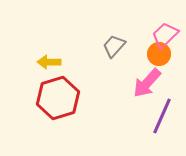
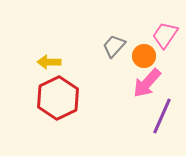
pink trapezoid: rotated 12 degrees counterclockwise
orange circle: moved 15 px left, 2 px down
red hexagon: rotated 9 degrees counterclockwise
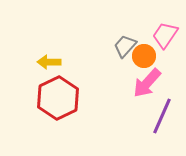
gray trapezoid: moved 11 px right
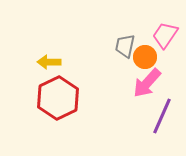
gray trapezoid: rotated 30 degrees counterclockwise
orange circle: moved 1 px right, 1 px down
